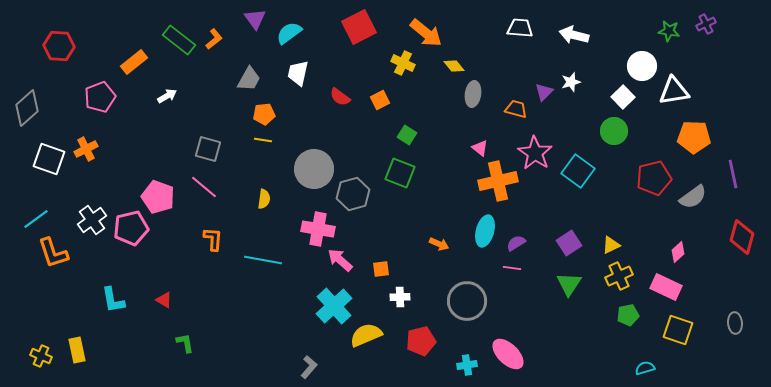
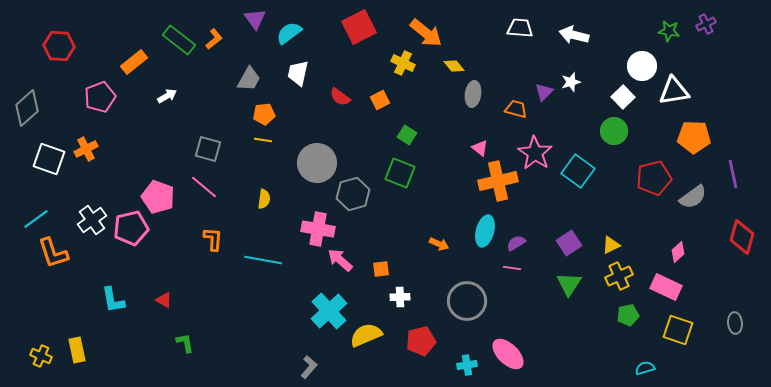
gray circle at (314, 169): moved 3 px right, 6 px up
cyan cross at (334, 306): moved 5 px left, 5 px down
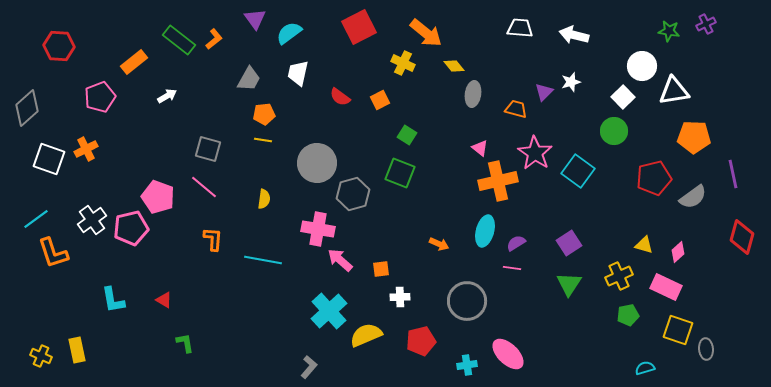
yellow triangle at (611, 245): moved 33 px right; rotated 42 degrees clockwise
gray ellipse at (735, 323): moved 29 px left, 26 px down
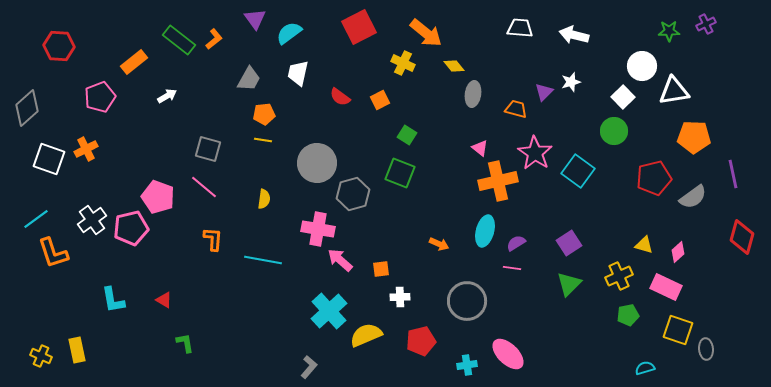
green star at (669, 31): rotated 10 degrees counterclockwise
green triangle at (569, 284): rotated 12 degrees clockwise
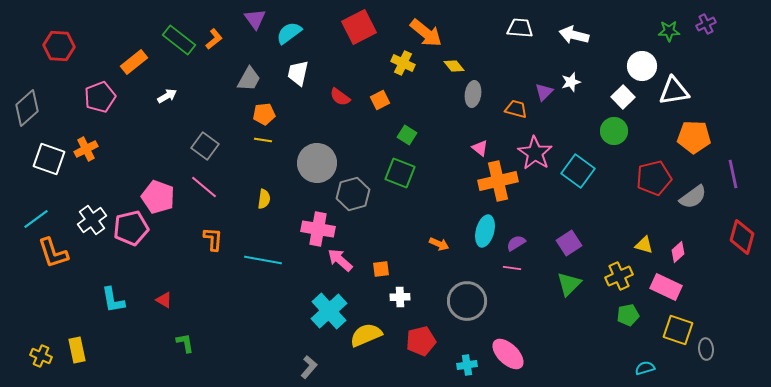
gray square at (208, 149): moved 3 px left, 3 px up; rotated 20 degrees clockwise
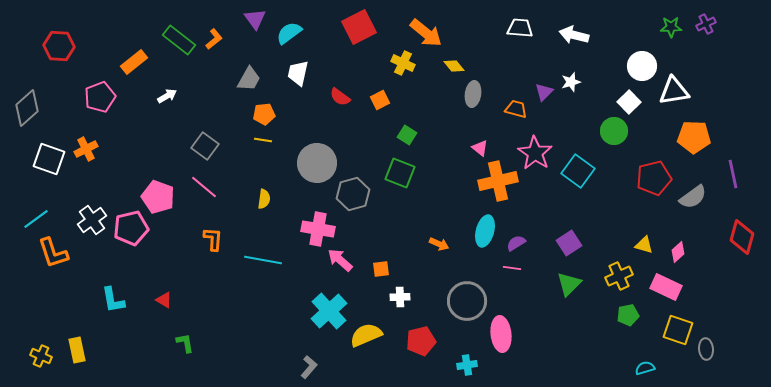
green star at (669, 31): moved 2 px right, 4 px up
white square at (623, 97): moved 6 px right, 5 px down
pink ellipse at (508, 354): moved 7 px left, 20 px up; rotated 40 degrees clockwise
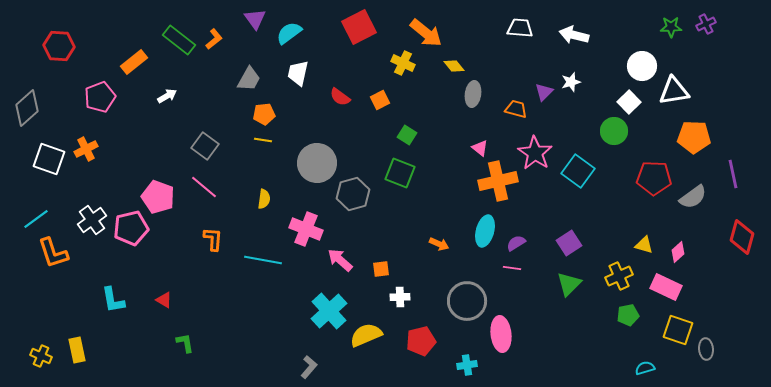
red pentagon at (654, 178): rotated 16 degrees clockwise
pink cross at (318, 229): moved 12 px left; rotated 12 degrees clockwise
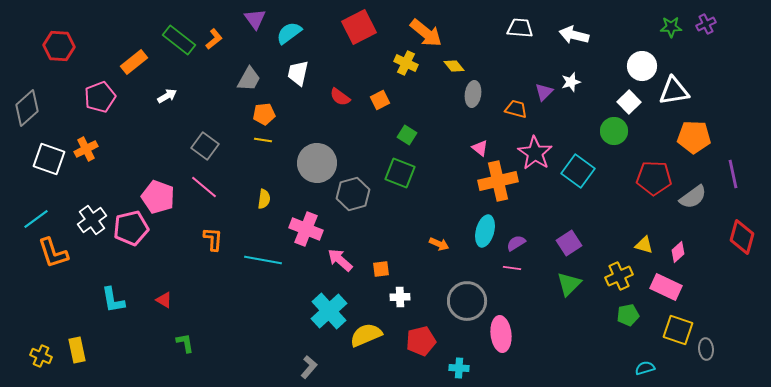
yellow cross at (403, 63): moved 3 px right
cyan cross at (467, 365): moved 8 px left, 3 px down; rotated 12 degrees clockwise
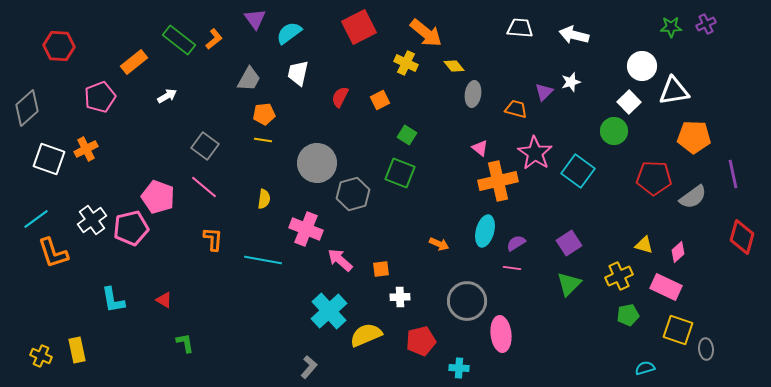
red semicircle at (340, 97): rotated 80 degrees clockwise
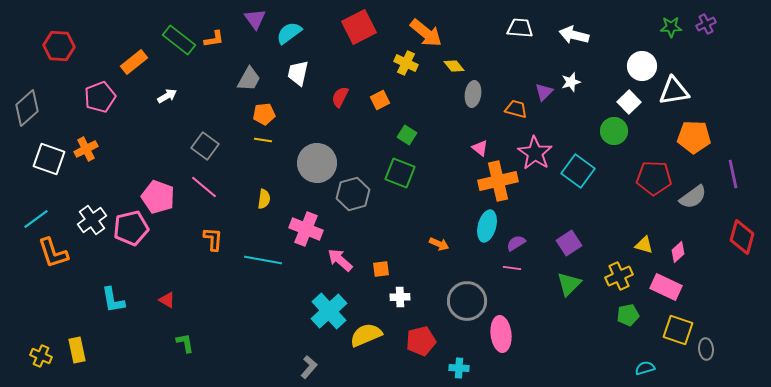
orange L-shape at (214, 39): rotated 30 degrees clockwise
cyan ellipse at (485, 231): moved 2 px right, 5 px up
red triangle at (164, 300): moved 3 px right
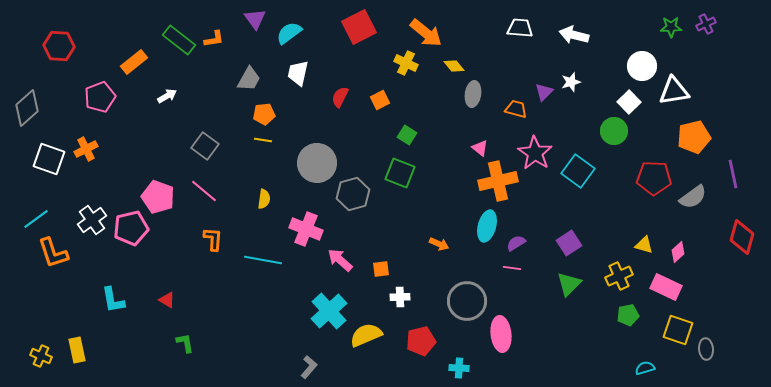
orange pentagon at (694, 137): rotated 16 degrees counterclockwise
pink line at (204, 187): moved 4 px down
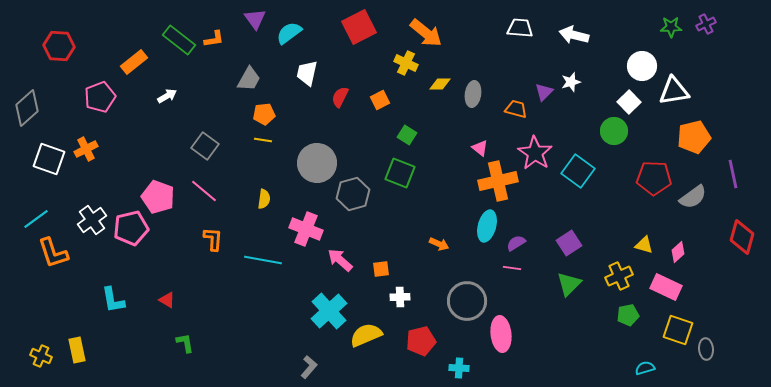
yellow diamond at (454, 66): moved 14 px left, 18 px down; rotated 50 degrees counterclockwise
white trapezoid at (298, 73): moved 9 px right
